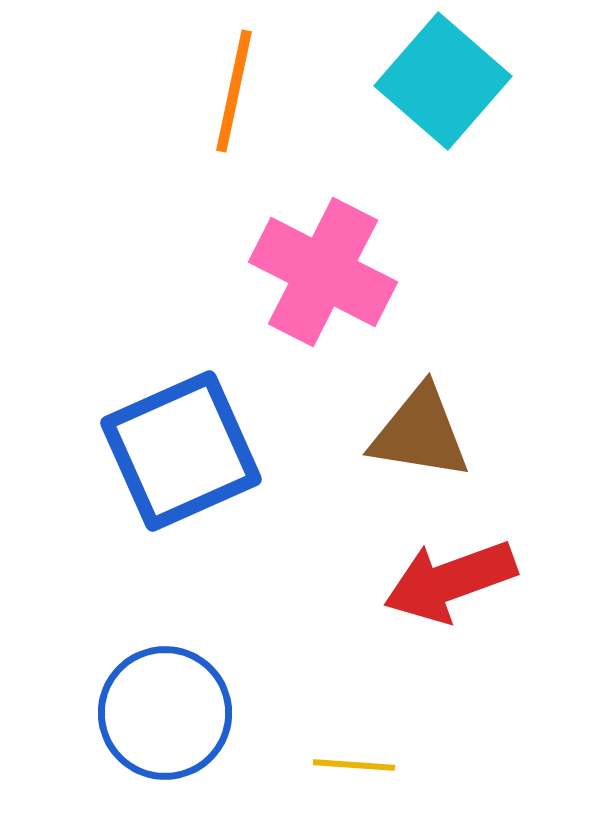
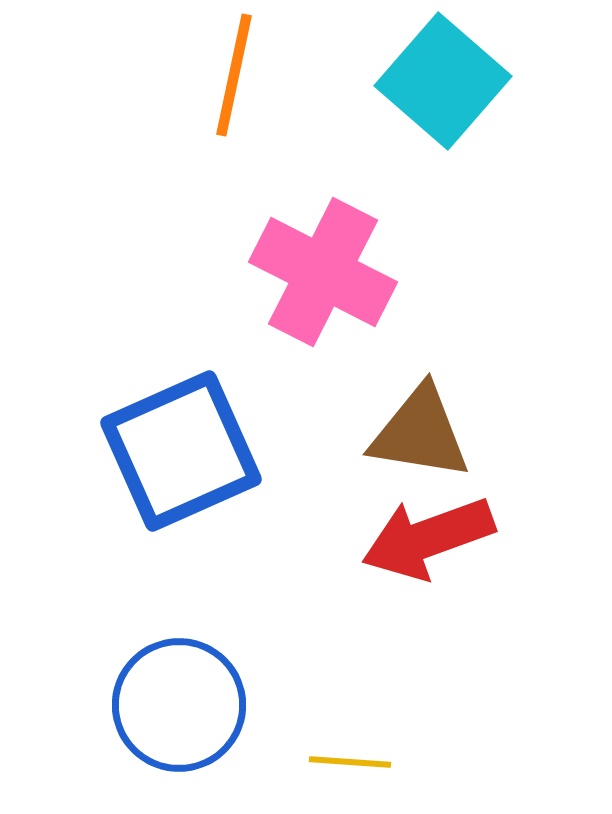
orange line: moved 16 px up
red arrow: moved 22 px left, 43 px up
blue circle: moved 14 px right, 8 px up
yellow line: moved 4 px left, 3 px up
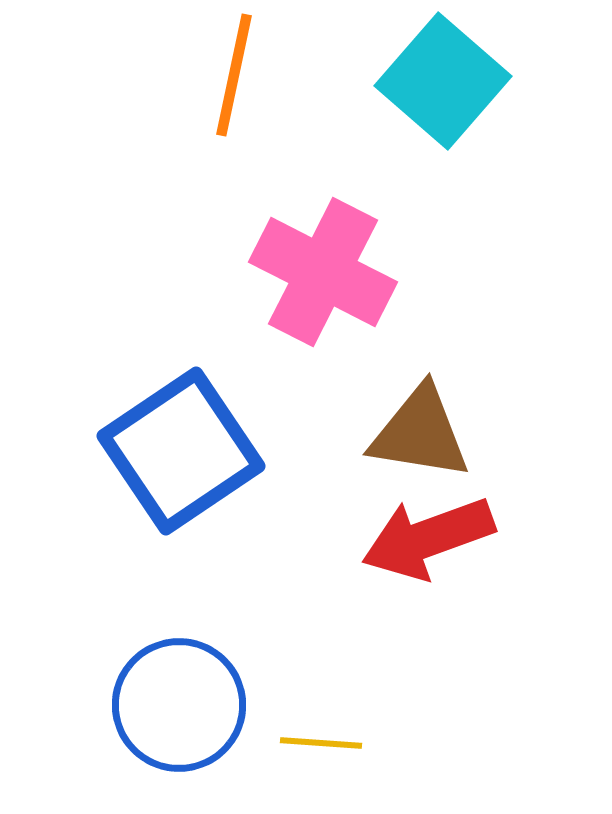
blue square: rotated 10 degrees counterclockwise
yellow line: moved 29 px left, 19 px up
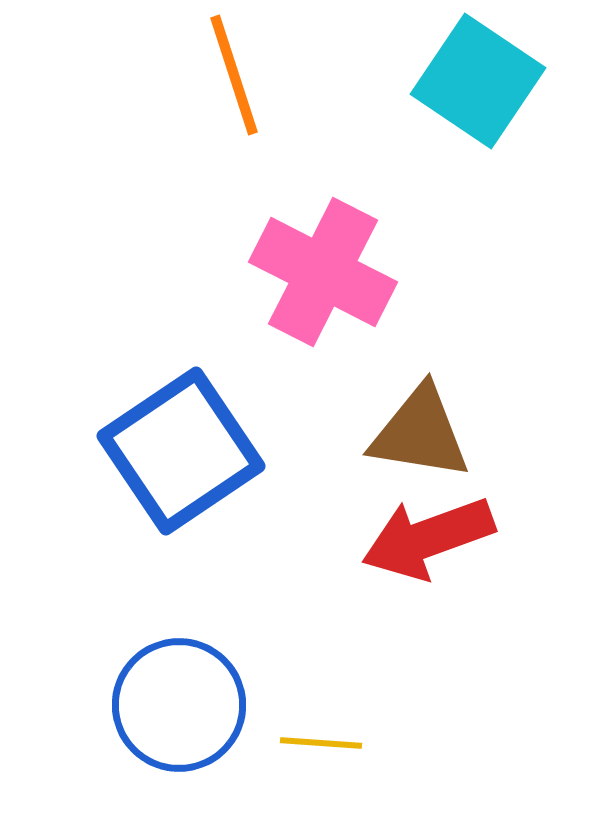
orange line: rotated 30 degrees counterclockwise
cyan square: moved 35 px right; rotated 7 degrees counterclockwise
